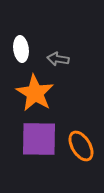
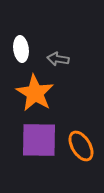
purple square: moved 1 px down
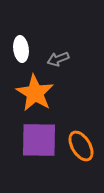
gray arrow: rotated 30 degrees counterclockwise
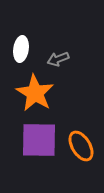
white ellipse: rotated 15 degrees clockwise
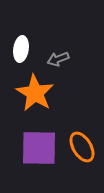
purple square: moved 8 px down
orange ellipse: moved 1 px right, 1 px down
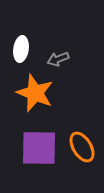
orange star: rotated 9 degrees counterclockwise
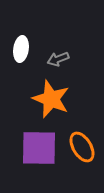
orange star: moved 16 px right, 6 px down
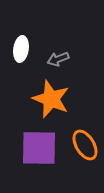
orange ellipse: moved 3 px right, 2 px up
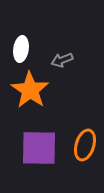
gray arrow: moved 4 px right, 1 px down
orange star: moved 21 px left, 9 px up; rotated 12 degrees clockwise
orange ellipse: rotated 48 degrees clockwise
